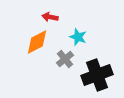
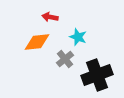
orange diamond: rotated 20 degrees clockwise
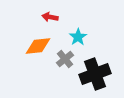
cyan star: rotated 18 degrees clockwise
orange diamond: moved 1 px right, 4 px down
black cross: moved 2 px left, 1 px up
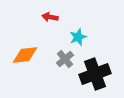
cyan star: rotated 12 degrees clockwise
orange diamond: moved 13 px left, 9 px down
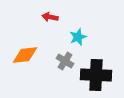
gray cross: moved 2 px down; rotated 18 degrees counterclockwise
black cross: moved 1 px right, 1 px down; rotated 24 degrees clockwise
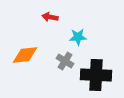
cyan star: rotated 18 degrees clockwise
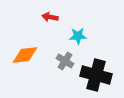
cyan star: moved 1 px up
black cross: rotated 12 degrees clockwise
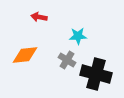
red arrow: moved 11 px left
gray cross: moved 2 px right, 1 px up
black cross: moved 1 px up
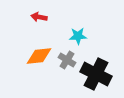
orange diamond: moved 14 px right, 1 px down
black cross: rotated 12 degrees clockwise
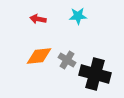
red arrow: moved 1 px left, 2 px down
cyan star: moved 20 px up
black cross: moved 1 px left; rotated 12 degrees counterclockwise
